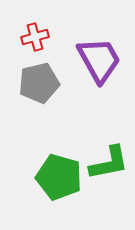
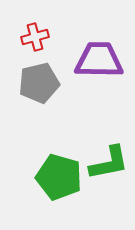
purple trapezoid: rotated 60 degrees counterclockwise
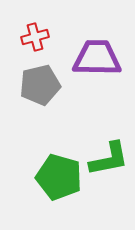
purple trapezoid: moved 2 px left, 2 px up
gray pentagon: moved 1 px right, 2 px down
green L-shape: moved 4 px up
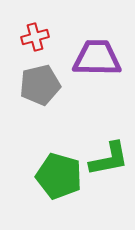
green pentagon: moved 1 px up
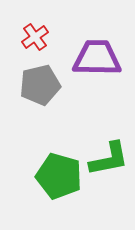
red cross: rotated 20 degrees counterclockwise
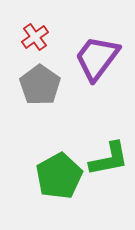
purple trapezoid: rotated 54 degrees counterclockwise
gray pentagon: rotated 24 degrees counterclockwise
green pentagon: rotated 27 degrees clockwise
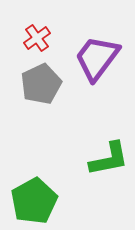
red cross: moved 2 px right, 1 px down
gray pentagon: moved 1 px right, 1 px up; rotated 12 degrees clockwise
green pentagon: moved 25 px left, 25 px down
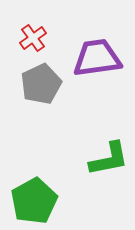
red cross: moved 4 px left
purple trapezoid: rotated 45 degrees clockwise
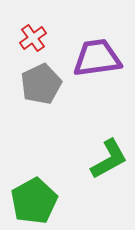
green L-shape: rotated 18 degrees counterclockwise
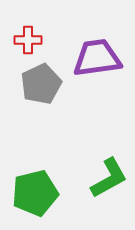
red cross: moved 5 px left, 2 px down; rotated 36 degrees clockwise
green L-shape: moved 19 px down
green pentagon: moved 1 px right, 8 px up; rotated 15 degrees clockwise
